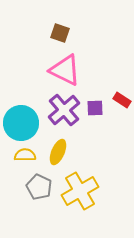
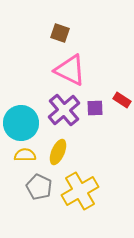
pink triangle: moved 5 px right
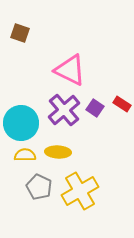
brown square: moved 40 px left
red rectangle: moved 4 px down
purple square: rotated 36 degrees clockwise
yellow ellipse: rotated 70 degrees clockwise
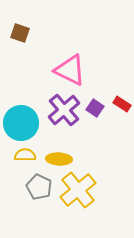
yellow ellipse: moved 1 px right, 7 px down
yellow cross: moved 2 px left, 1 px up; rotated 9 degrees counterclockwise
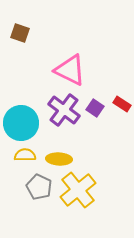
purple cross: rotated 12 degrees counterclockwise
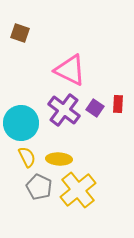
red rectangle: moved 4 px left; rotated 60 degrees clockwise
yellow semicircle: moved 2 px right, 2 px down; rotated 65 degrees clockwise
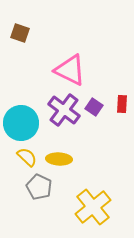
red rectangle: moved 4 px right
purple square: moved 1 px left, 1 px up
yellow semicircle: rotated 20 degrees counterclockwise
yellow cross: moved 15 px right, 17 px down
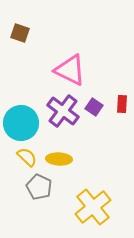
purple cross: moved 1 px left, 1 px down
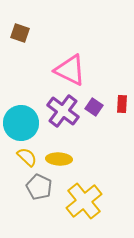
yellow cross: moved 9 px left, 6 px up
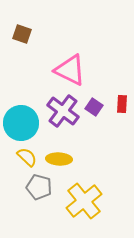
brown square: moved 2 px right, 1 px down
gray pentagon: rotated 10 degrees counterclockwise
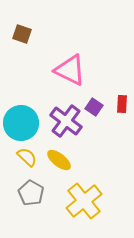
purple cross: moved 3 px right, 10 px down
yellow ellipse: moved 1 px down; rotated 35 degrees clockwise
gray pentagon: moved 8 px left, 6 px down; rotated 15 degrees clockwise
